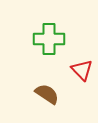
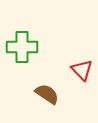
green cross: moved 27 px left, 8 px down
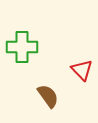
brown semicircle: moved 1 px right, 2 px down; rotated 20 degrees clockwise
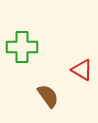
red triangle: rotated 15 degrees counterclockwise
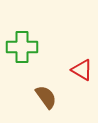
brown semicircle: moved 2 px left, 1 px down
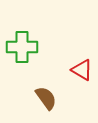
brown semicircle: moved 1 px down
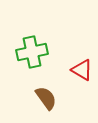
green cross: moved 10 px right, 5 px down; rotated 12 degrees counterclockwise
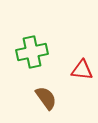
red triangle: rotated 25 degrees counterclockwise
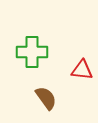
green cross: rotated 12 degrees clockwise
